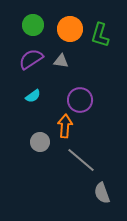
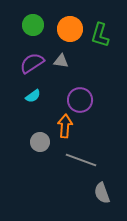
purple semicircle: moved 1 px right, 4 px down
gray line: rotated 20 degrees counterclockwise
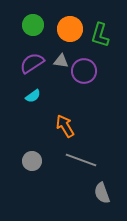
purple circle: moved 4 px right, 29 px up
orange arrow: rotated 35 degrees counterclockwise
gray circle: moved 8 px left, 19 px down
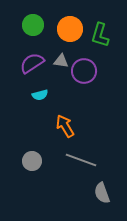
cyan semicircle: moved 7 px right, 1 px up; rotated 21 degrees clockwise
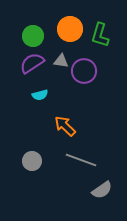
green circle: moved 11 px down
orange arrow: rotated 15 degrees counterclockwise
gray semicircle: moved 3 px up; rotated 105 degrees counterclockwise
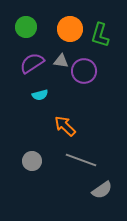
green circle: moved 7 px left, 9 px up
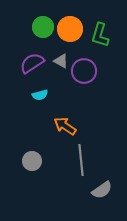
green circle: moved 17 px right
gray triangle: rotated 21 degrees clockwise
orange arrow: rotated 10 degrees counterclockwise
gray line: rotated 64 degrees clockwise
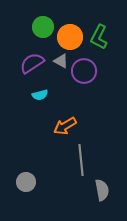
orange circle: moved 8 px down
green L-shape: moved 1 px left, 2 px down; rotated 10 degrees clockwise
orange arrow: rotated 65 degrees counterclockwise
gray circle: moved 6 px left, 21 px down
gray semicircle: rotated 65 degrees counterclockwise
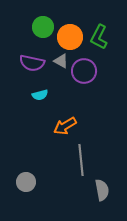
purple semicircle: rotated 135 degrees counterclockwise
